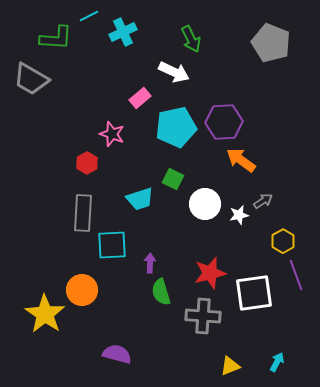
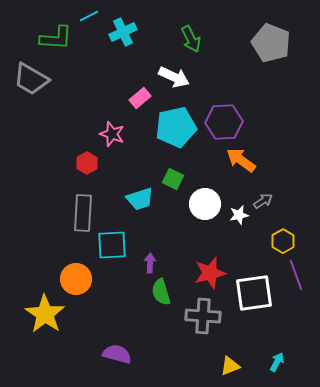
white arrow: moved 5 px down
orange circle: moved 6 px left, 11 px up
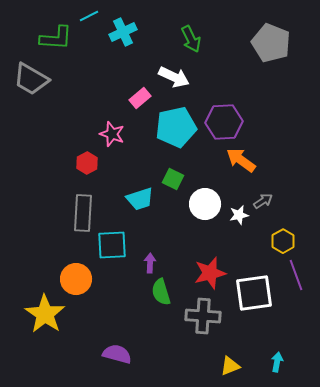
cyan arrow: rotated 18 degrees counterclockwise
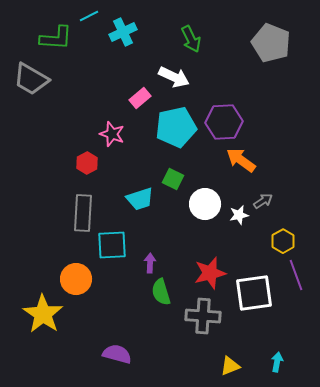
yellow star: moved 2 px left
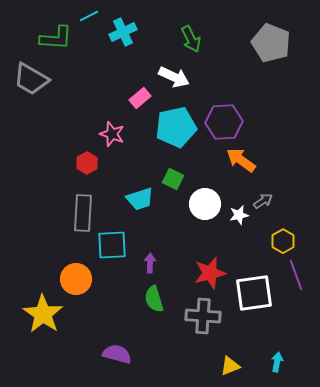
green semicircle: moved 7 px left, 7 px down
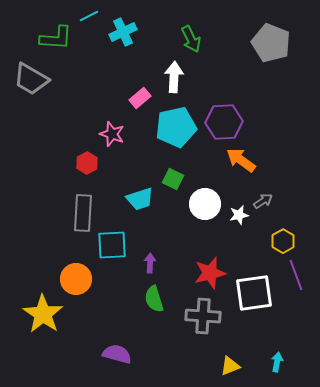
white arrow: rotated 112 degrees counterclockwise
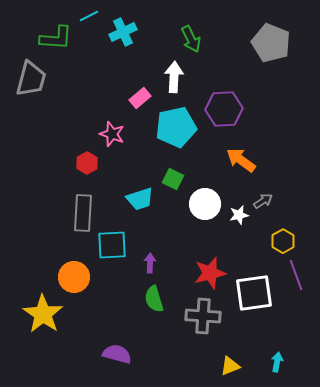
gray trapezoid: rotated 105 degrees counterclockwise
purple hexagon: moved 13 px up
orange circle: moved 2 px left, 2 px up
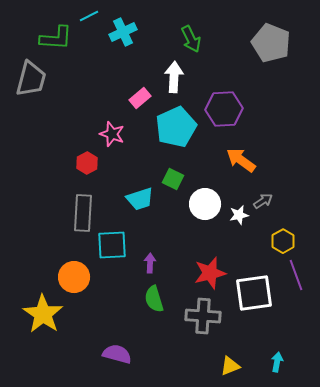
cyan pentagon: rotated 12 degrees counterclockwise
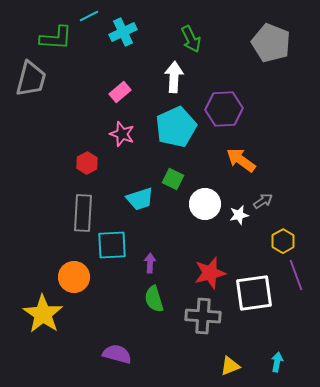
pink rectangle: moved 20 px left, 6 px up
pink star: moved 10 px right
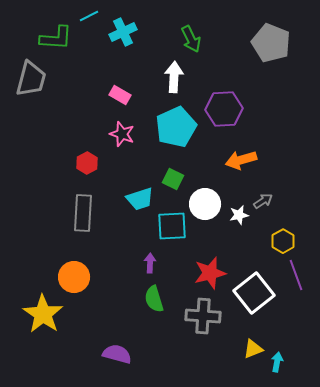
pink rectangle: moved 3 px down; rotated 70 degrees clockwise
orange arrow: rotated 52 degrees counterclockwise
cyan square: moved 60 px right, 19 px up
white square: rotated 30 degrees counterclockwise
yellow triangle: moved 23 px right, 17 px up
